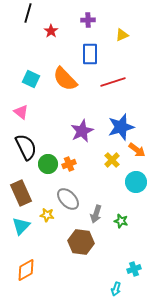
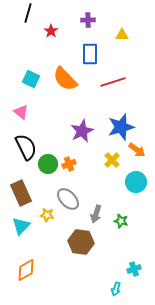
yellow triangle: rotated 24 degrees clockwise
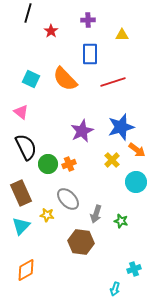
cyan arrow: moved 1 px left
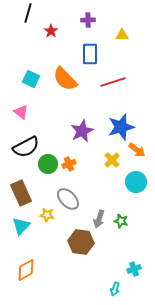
black semicircle: rotated 88 degrees clockwise
gray arrow: moved 3 px right, 5 px down
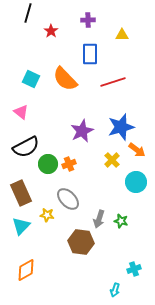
cyan arrow: moved 1 px down
